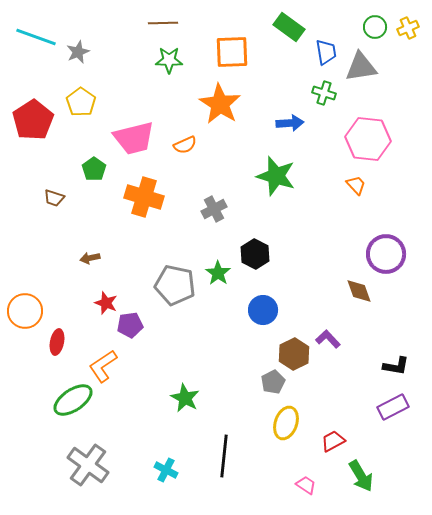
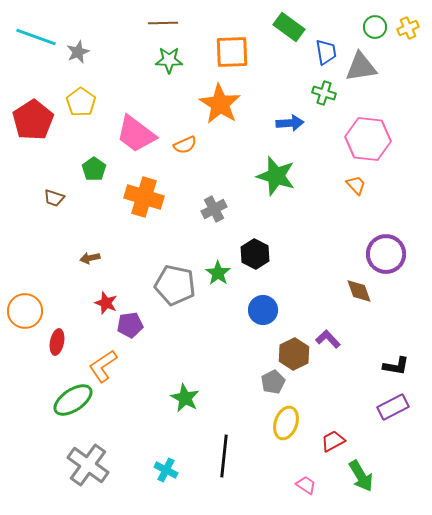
pink trapezoid at (134, 138): moved 2 px right, 4 px up; rotated 51 degrees clockwise
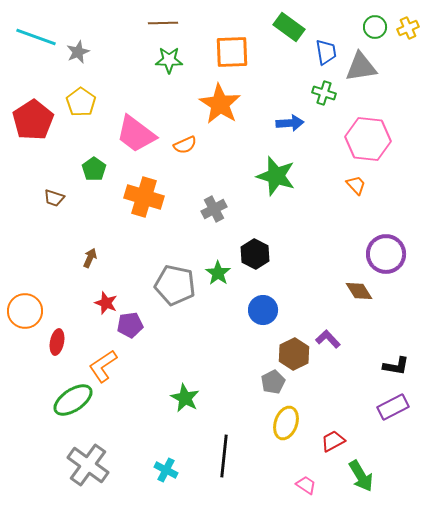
brown arrow at (90, 258): rotated 126 degrees clockwise
brown diamond at (359, 291): rotated 12 degrees counterclockwise
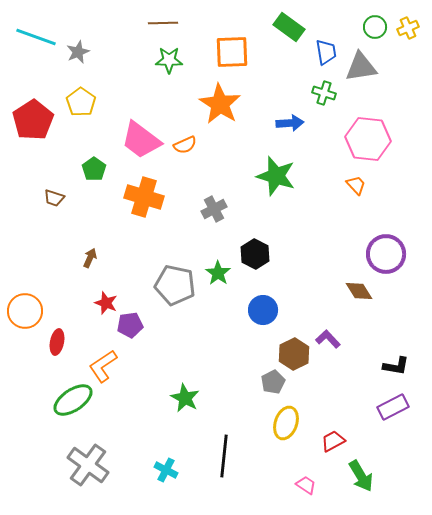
pink trapezoid at (136, 134): moved 5 px right, 6 px down
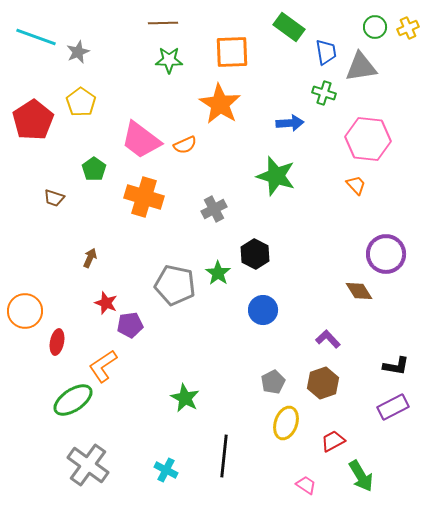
brown hexagon at (294, 354): moved 29 px right, 29 px down; rotated 8 degrees clockwise
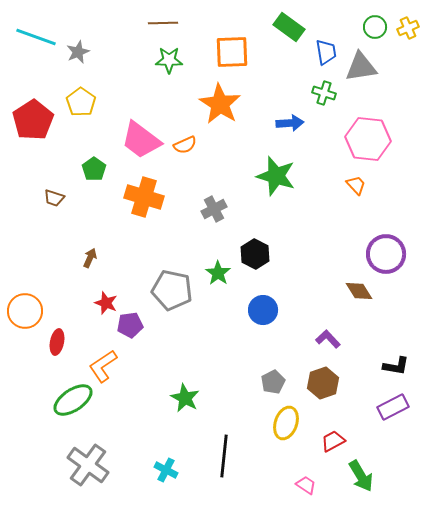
gray pentagon at (175, 285): moved 3 px left, 5 px down
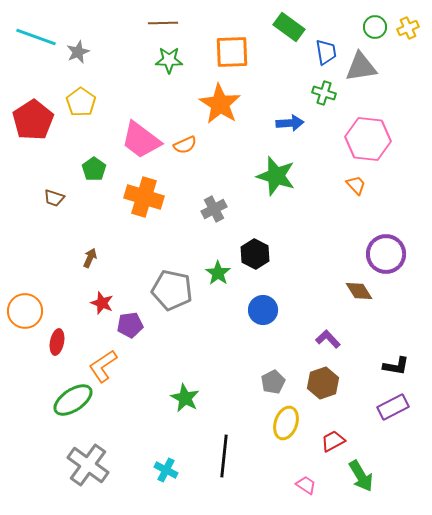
red star at (106, 303): moved 4 px left
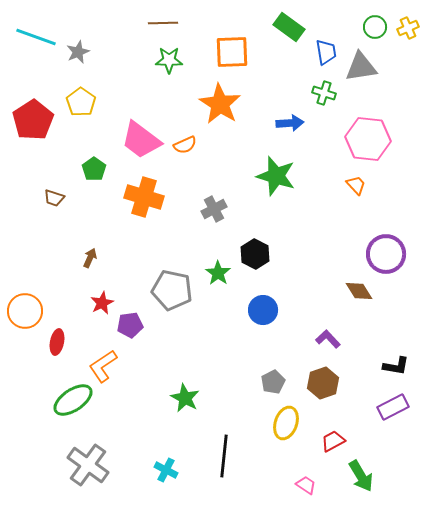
red star at (102, 303): rotated 25 degrees clockwise
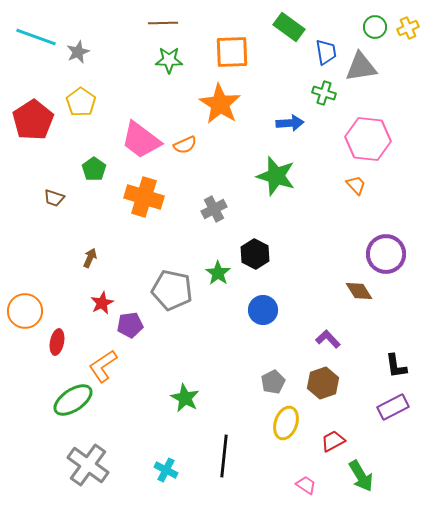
black L-shape at (396, 366): rotated 72 degrees clockwise
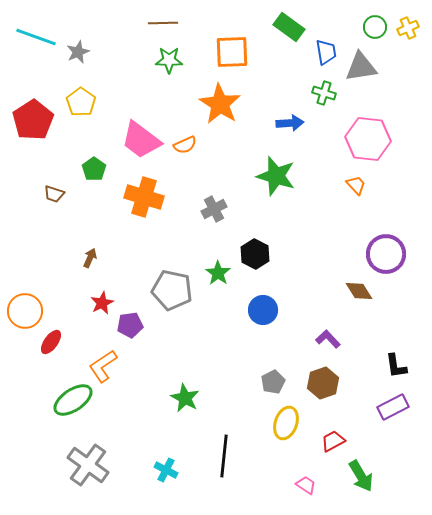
brown trapezoid at (54, 198): moved 4 px up
red ellipse at (57, 342): moved 6 px left; rotated 25 degrees clockwise
